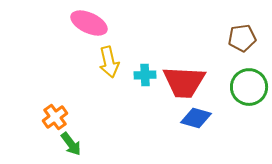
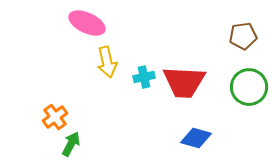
pink ellipse: moved 2 px left
brown pentagon: moved 1 px right, 2 px up
yellow arrow: moved 2 px left
cyan cross: moved 1 px left, 2 px down; rotated 10 degrees counterclockwise
blue diamond: moved 20 px down
green arrow: rotated 115 degrees counterclockwise
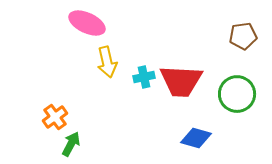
red trapezoid: moved 3 px left, 1 px up
green circle: moved 12 px left, 7 px down
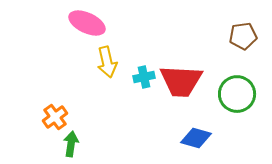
green arrow: rotated 20 degrees counterclockwise
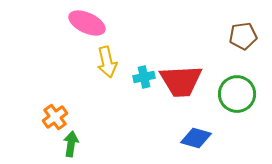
red trapezoid: rotated 6 degrees counterclockwise
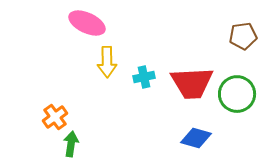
yellow arrow: rotated 12 degrees clockwise
red trapezoid: moved 11 px right, 2 px down
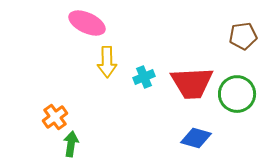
cyan cross: rotated 10 degrees counterclockwise
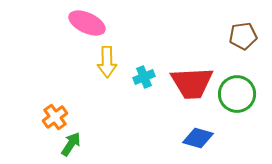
blue diamond: moved 2 px right
green arrow: rotated 25 degrees clockwise
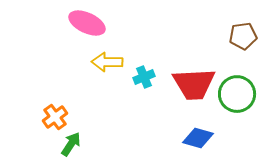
yellow arrow: rotated 92 degrees clockwise
red trapezoid: moved 2 px right, 1 px down
